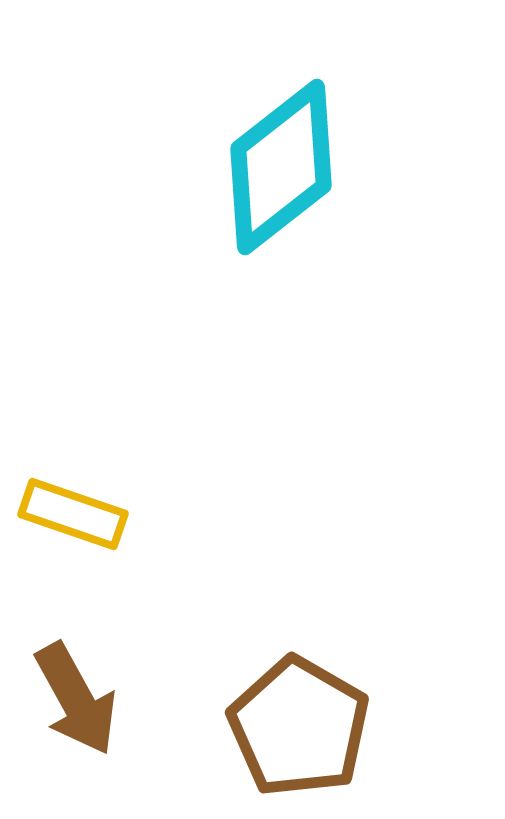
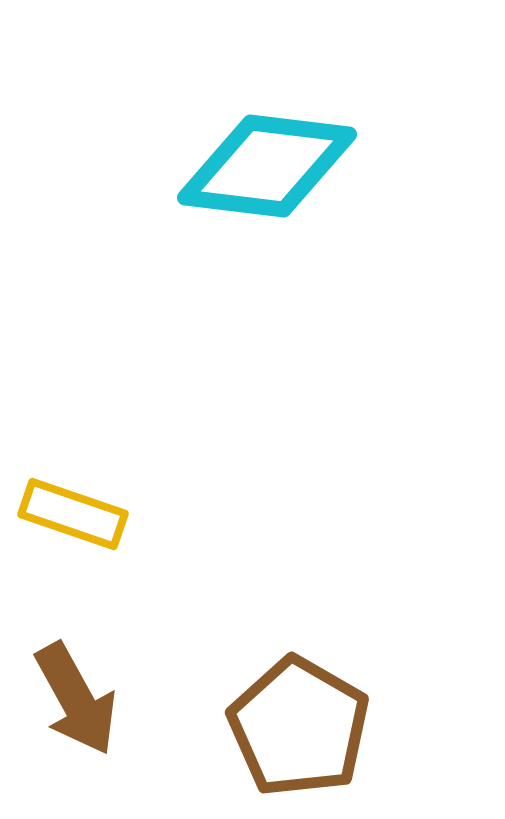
cyan diamond: moved 14 px left, 1 px up; rotated 45 degrees clockwise
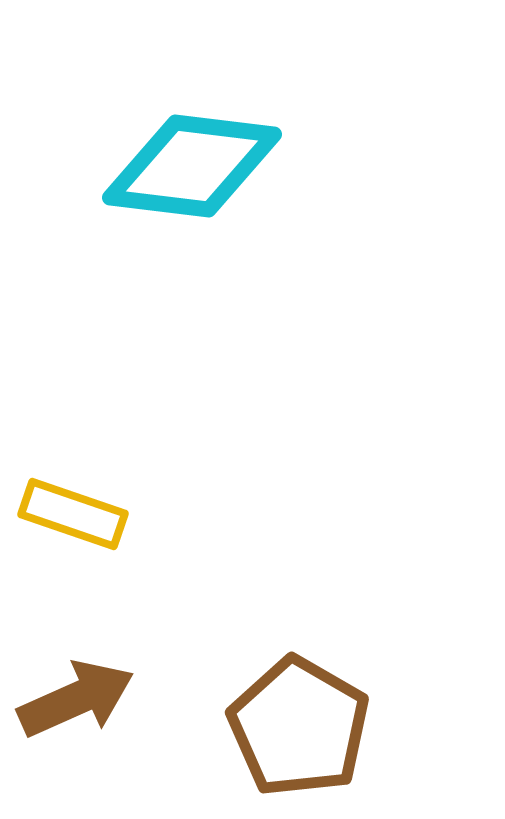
cyan diamond: moved 75 px left
brown arrow: rotated 85 degrees counterclockwise
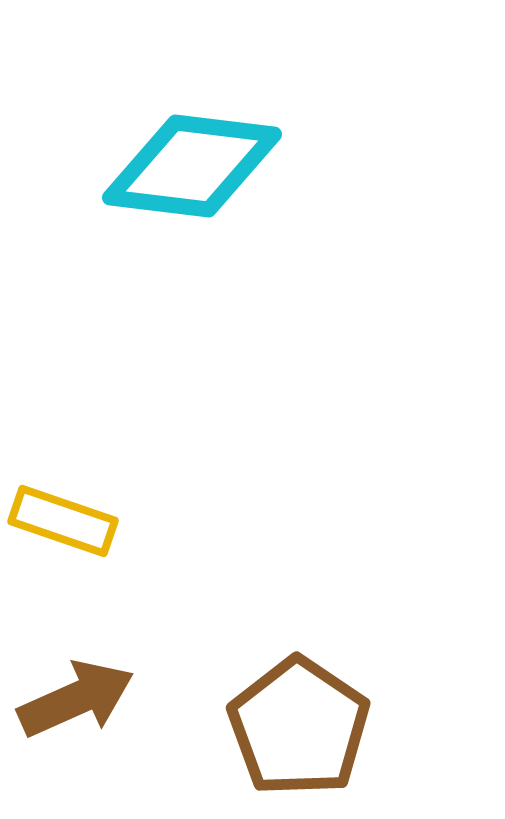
yellow rectangle: moved 10 px left, 7 px down
brown pentagon: rotated 4 degrees clockwise
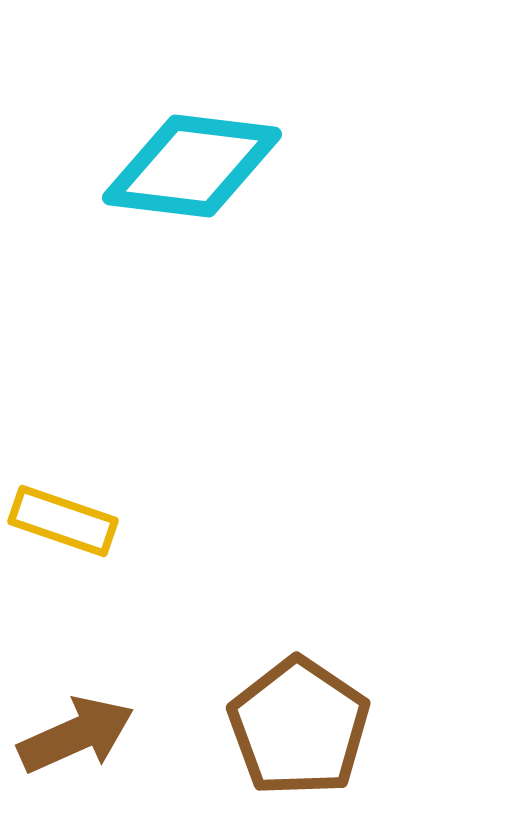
brown arrow: moved 36 px down
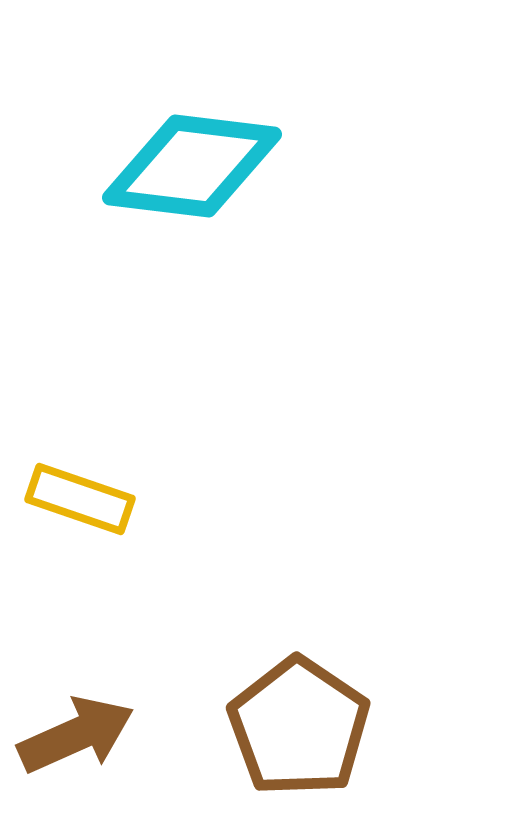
yellow rectangle: moved 17 px right, 22 px up
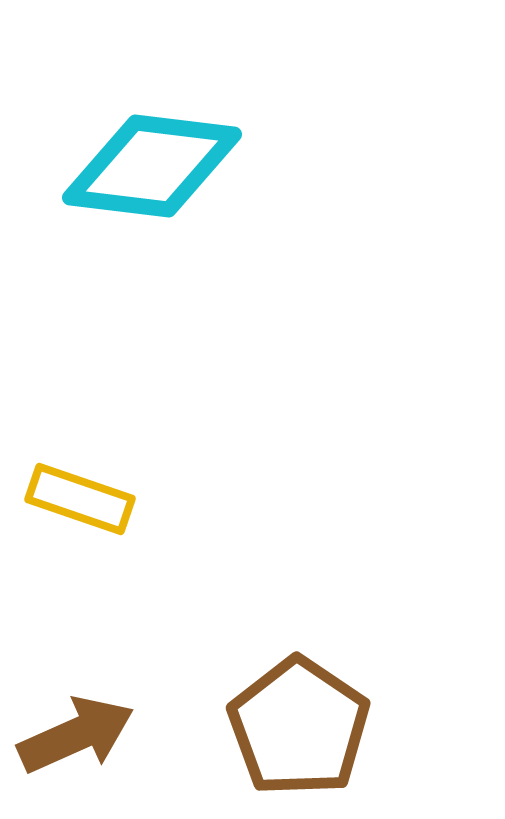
cyan diamond: moved 40 px left
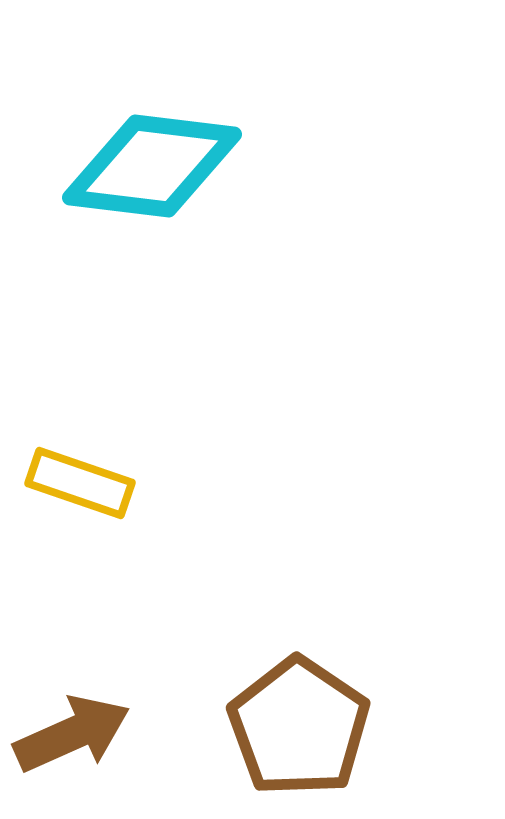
yellow rectangle: moved 16 px up
brown arrow: moved 4 px left, 1 px up
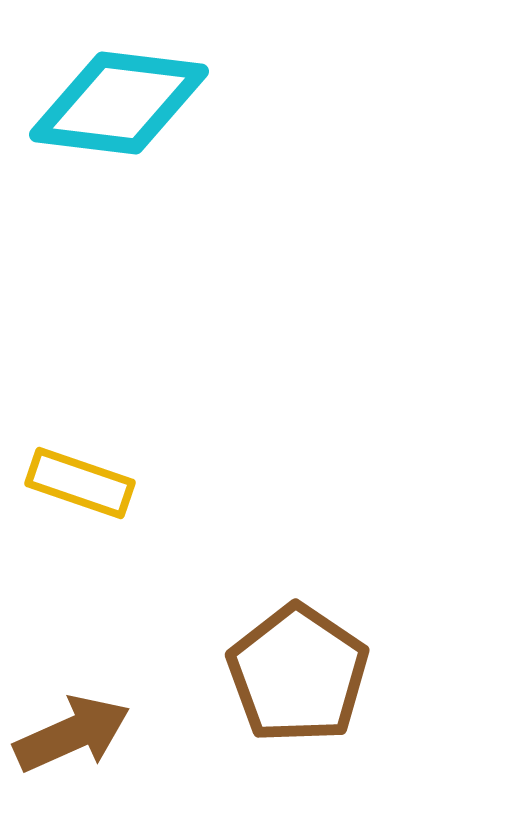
cyan diamond: moved 33 px left, 63 px up
brown pentagon: moved 1 px left, 53 px up
